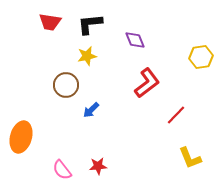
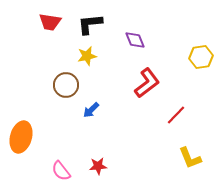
pink semicircle: moved 1 px left, 1 px down
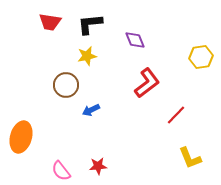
blue arrow: rotated 18 degrees clockwise
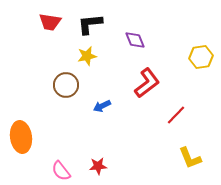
blue arrow: moved 11 px right, 4 px up
orange ellipse: rotated 24 degrees counterclockwise
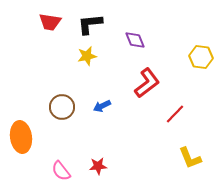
yellow hexagon: rotated 15 degrees clockwise
brown circle: moved 4 px left, 22 px down
red line: moved 1 px left, 1 px up
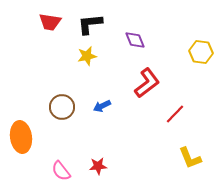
yellow hexagon: moved 5 px up
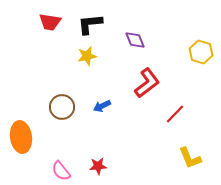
yellow hexagon: rotated 10 degrees clockwise
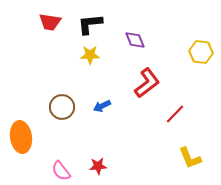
yellow hexagon: rotated 10 degrees counterclockwise
yellow star: moved 3 px right, 1 px up; rotated 12 degrees clockwise
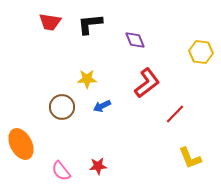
yellow star: moved 3 px left, 24 px down
orange ellipse: moved 7 px down; rotated 20 degrees counterclockwise
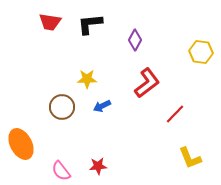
purple diamond: rotated 50 degrees clockwise
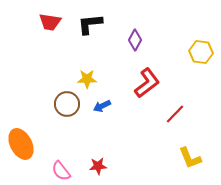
brown circle: moved 5 px right, 3 px up
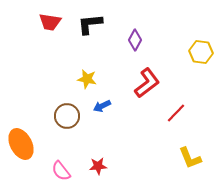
yellow star: rotated 12 degrees clockwise
brown circle: moved 12 px down
red line: moved 1 px right, 1 px up
